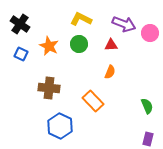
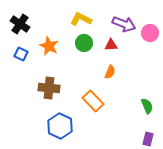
green circle: moved 5 px right, 1 px up
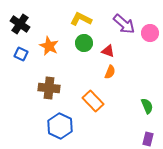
purple arrow: rotated 20 degrees clockwise
red triangle: moved 3 px left, 6 px down; rotated 24 degrees clockwise
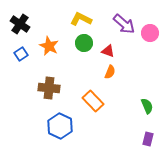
blue square: rotated 32 degrees clockwise
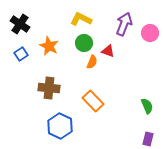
purple arrow: rotated 110 degrees counterclockwise
orange semicircle: moved 18 px left, 10 px up
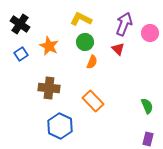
green circle: moved 1 px right, 1 px up
red triangle: moved 10 px right, 2 px up; rotated 24 degrees clockwise
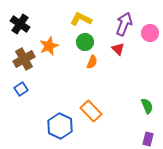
orange star: rotated 24 degrees clockwise
blue square: moved 35 px down
brown cross: moved 25 px left, 29 px up; rotated 35 degrees counterclockwise
orange rectangle: moved 2 px left, 10 px down
